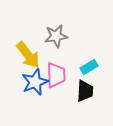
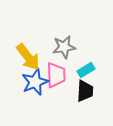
gray star: moved 8 px right, 11 px down
yellow arrow: moved 2 px down
cyan rectangle: moved 3 px left, 3 px down
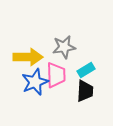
yellow arrow: rotated 52 degrees counterclockwise
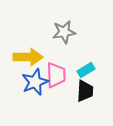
gray star: moved 15 px up
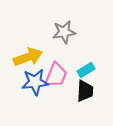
yellow arrow: rotated 20 degrees counterclockwise
pink trapezoid: rotated 24 degrees clockwise
blue star: rotated 16 degrees clockwise
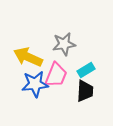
gray star: moved 12 px down
yellow arrow: rotated 136 degrees counterclockwise
blue star: moved 2 px down
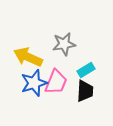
pink trapezoid: moved 7 px down
blue star: moved 1 px left, 1 px up; rotated 12 degrees counterclockwise
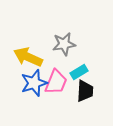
cyan rectangle: moved 7 px left, 2 px down
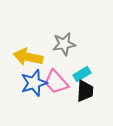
yellow arrow: rotated 12 degrees counterclockwise
cyan rectangle: moved 3 px right, 2 px down
pink trapezoid: rotated 116 degrees clockwise
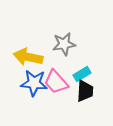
blue star: rotated 24 degrees clockwise
